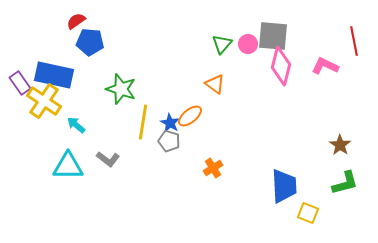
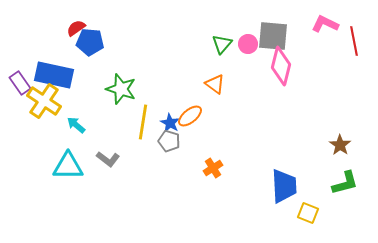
red semicircle: moved 7 px down
pink L-shape: moved 42 px up
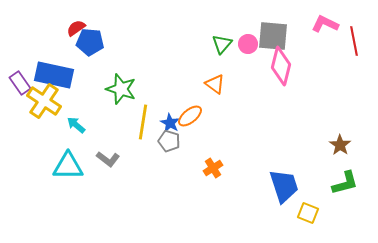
blue trapezoid: rotated 15 degrees counterclockwise
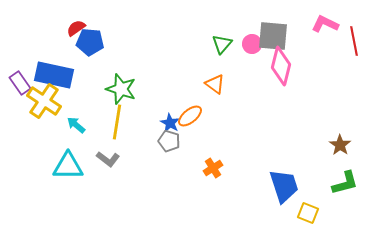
pink circle: moved 4 px right
yellow line: moved 26 px left
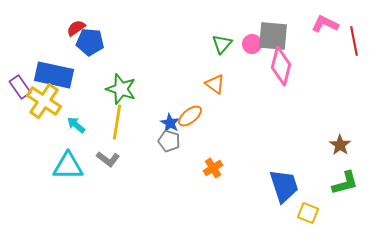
purple rectangle: moved 4 px down
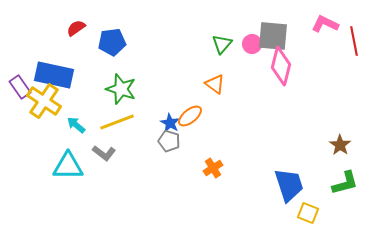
blue pentagon: moved 22 px right; rotated 12 degrees counterclockwise
yellow line: rotated 60 degrees clockwise
gray L-shape: moved 4 px left, 6 px up
blue trapezoid: moved 5 px right, 1 px up
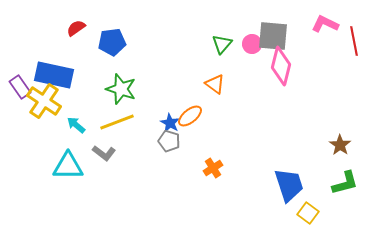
yellow square: rotated 15 degrees clockwise
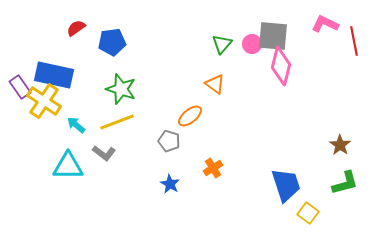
blue star: moved 61 px down
blue trapezoid: moved 3 px left
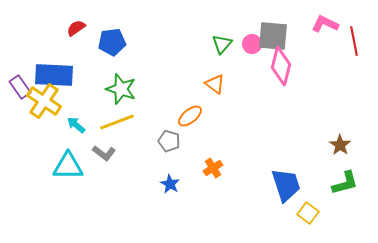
blue rectangle: rotated 9 degrees counterclockwise
